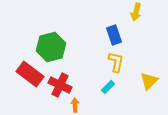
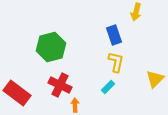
red rectangle: moved 13 px left, 19 px down
yellow triangle: moved 6 px right, 2 px up
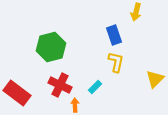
cyan rectangle: moved 13 px left
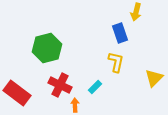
blue rectangle: moved 6 px right, 2 px up
green hexagon: moved 4 px left, 1 px down
yellow triangle: moved 1 px left, 1 px up
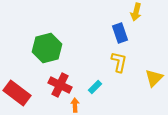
yellow L-shape: moved 3 px right
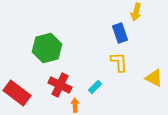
yellow L-shape: rotated 15 degrees counterclockwise
yellow triangle: rotated 48 degrees counterclockwise
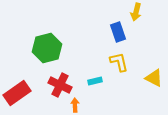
blue rectangle: moved 2 px left, 1 px up
yellow L-shape: rotated 10 degrees counterclockwise
cyan rectangle: moved 6 px up; rotated 32 degrees clockwise
red rectangle: rotated 72 degrees counterclockwise
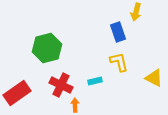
red cross: moved 1 px right
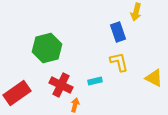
orange arrow: rotated 16 degrees clockwise
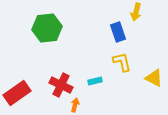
green hexagon: moved 20 px up; rotated 8 degrees clockwise
yellow L-shape: moved 3 px right
